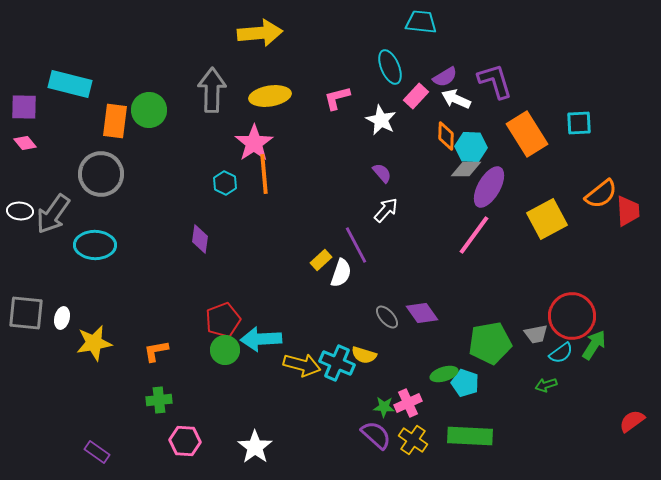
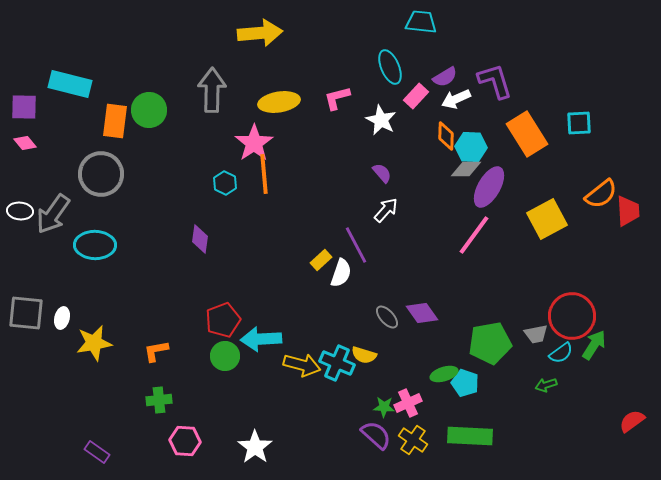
yellow ellipse at (270, 96): moved 9 px right, 6 px down
white arrow at (456, 99): rotated 48 degrees counterclockwise
green circle at (225, 350): moved 6 px down
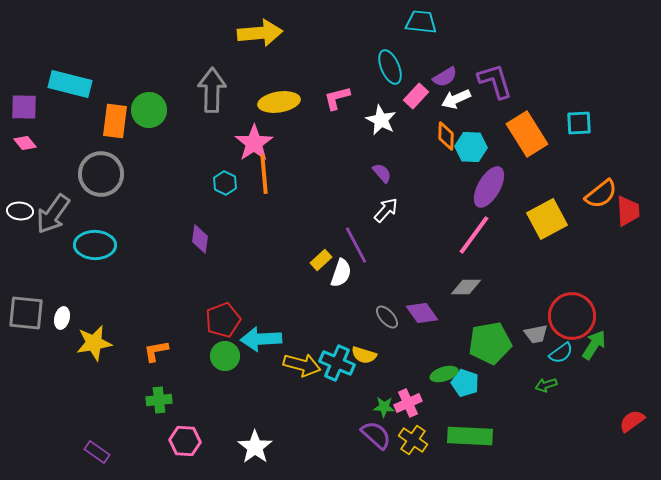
gray diamond at (466, 169): moved 118 px down
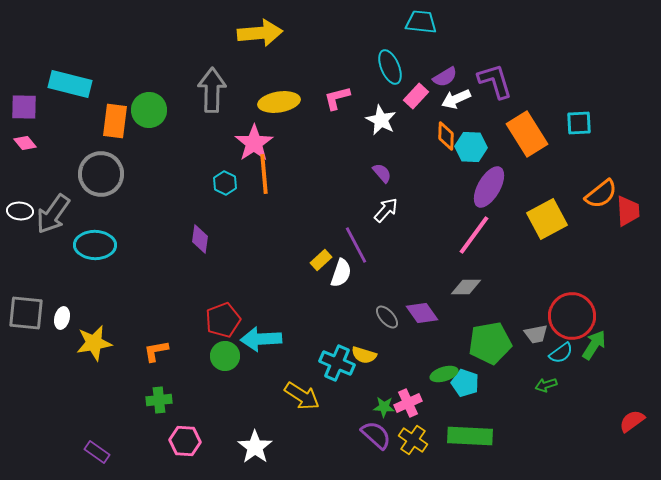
yellow arrow at (302, 365): moved 31 px down; rotated 18 degrees clockwise
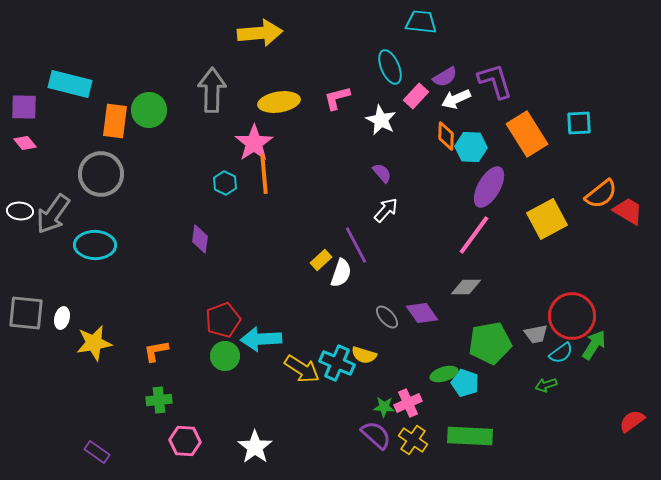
red trapezoid at (628, 211): rotated 56 degrees counterclockwise
yellow arrow at (302, 396): moved 27 px up
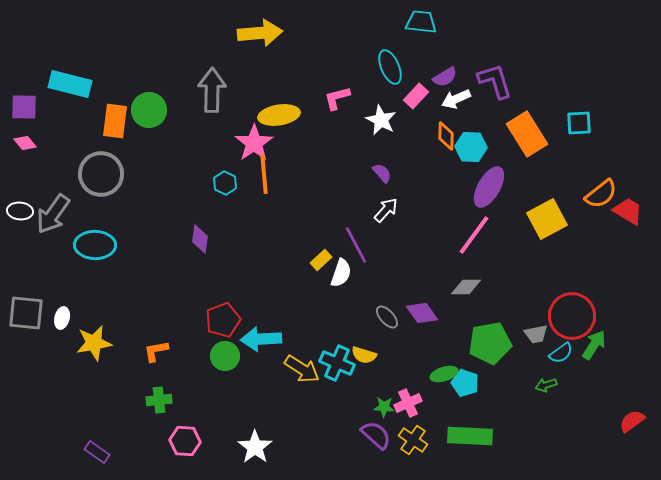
yellow ellipse at (279, 102): moved 13 px down
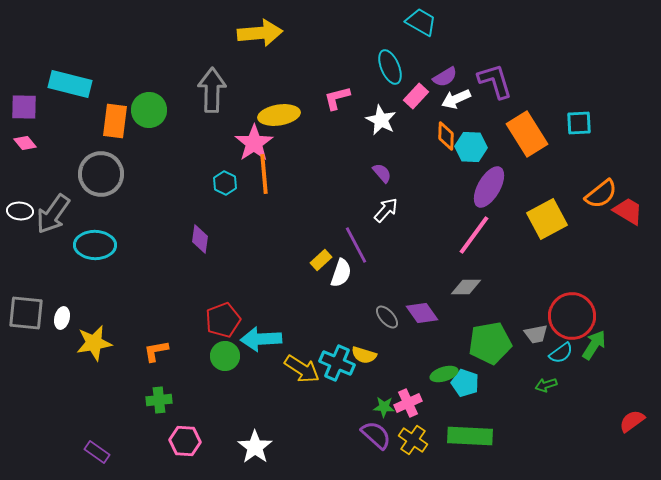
cyan trapezoid at (421, 22): rotated 24 degrees clockwise
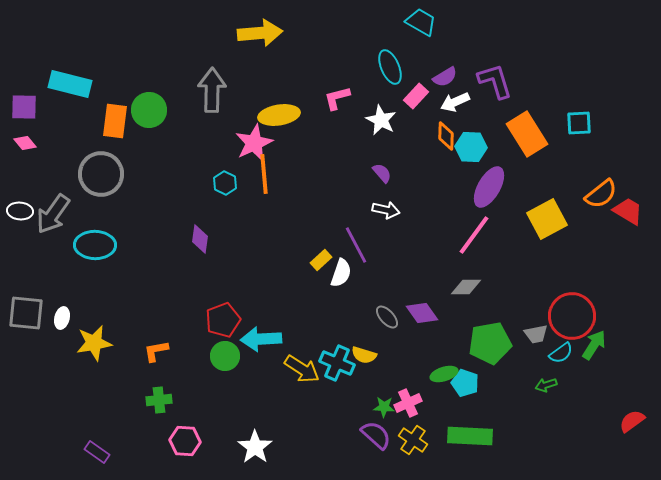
white arrow at (456, 99): moved 1 px left, 3 px down
pink star at (254, 143): rotated 9 degrees clockwise
white arrow at (386, 210): rotated 60 degrees clockwise
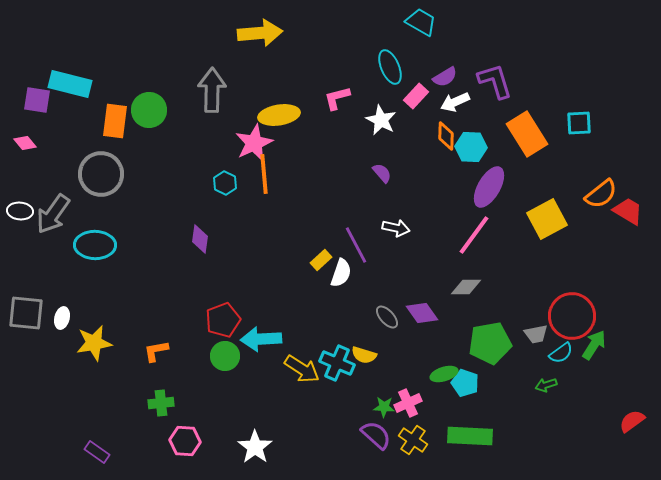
purple square at (24, 107): moved 13 px right, 7 px up; rotated 8 degrees clockwise
white arrow at (386, 210): moved 10 px right, 18 px down
green cross at (159, 400): moved 2 px right, 3 px down
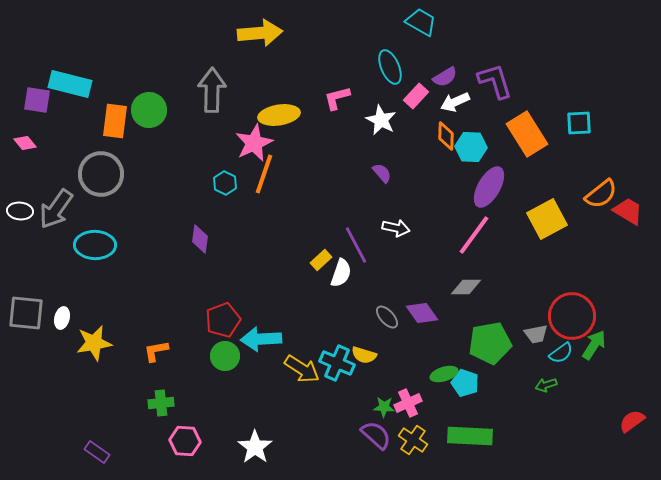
orange line at (264, 174): rotated 24 degrees clockwise
gray arrow at (53, 214): moved 3 px right, 5 px up
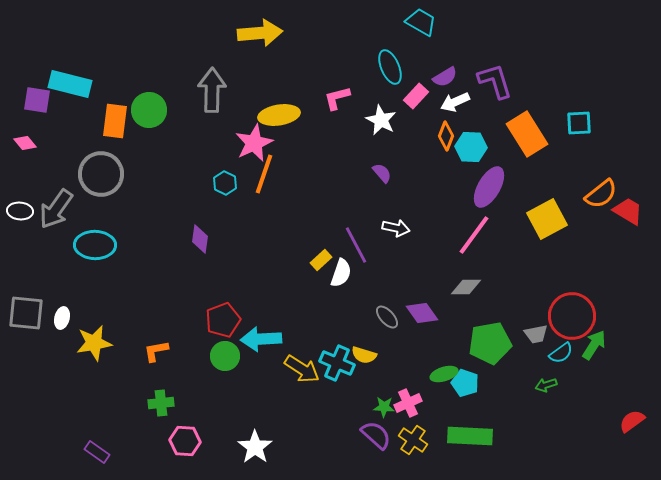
orange diamond at (446, 136): rotated 20 degrees clockwise
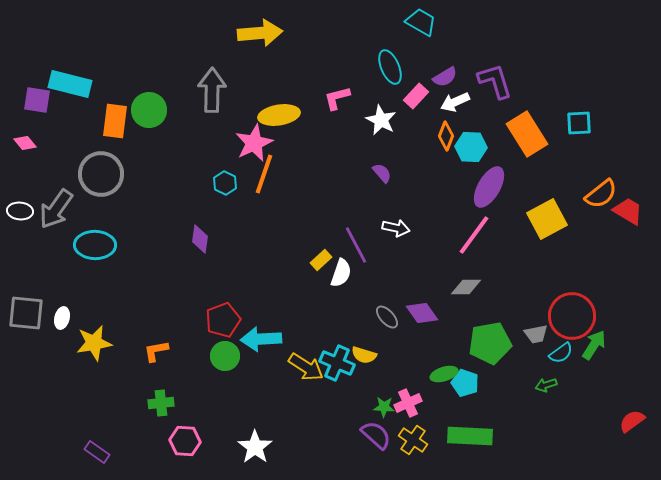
yellow arrow at (302, 369): moved 4 px right, 2 px up
